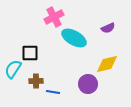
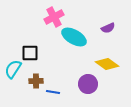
cyan ellipse: moved 1 px up
yellow diamond: rotated 50 degrees clockwise
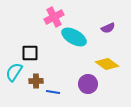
cyan semicircle: moved 1 px right, 3 px down
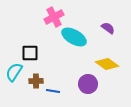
purple semicircle: rotated 120 degrees counterclockwise
blue line: moved 1 px up
